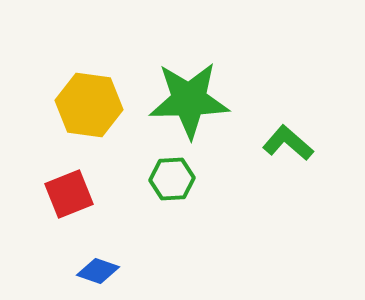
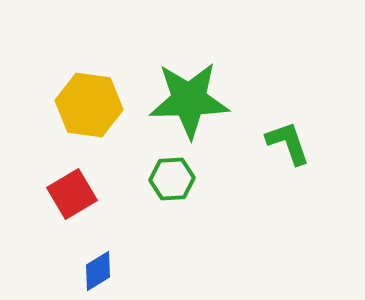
green L-shape: rotated 30 degrees clockwise
red square: moved 3 px right; rotated 9 degrees counterclockwise
blue diamond: rotated 51 degrees counterclockwise
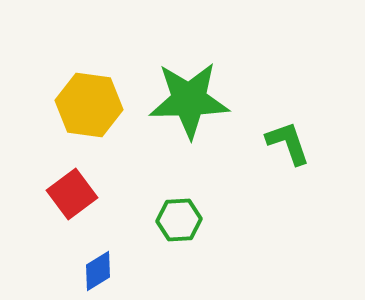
green hexagon: moved 7 px right, 41 px down
red square: rotated 6 degrees counterclockwise
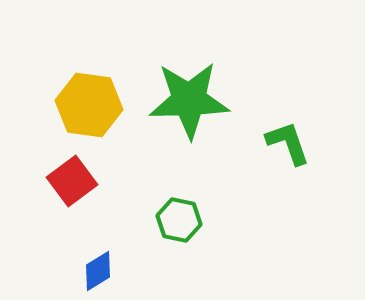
red square: moved 13 px up
green hexagon: rotated 15 degrees clockwise
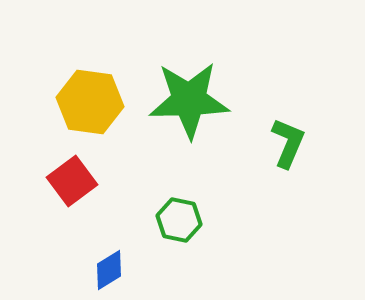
yellow hexagon: moved 1 px right, 3 px up
green L-shape: rotated 42 degrees clockwise
blue diamond: moved 11 px right, 1 px up
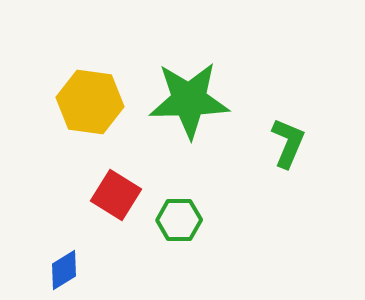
red square: moved 44 px right, 14 px down; rotated 21 degrees counterclockwise
green hexagon: rotated 12 degrees counterclockwise
blue diamond: moved 45 px left
